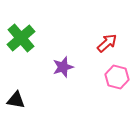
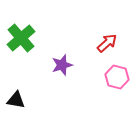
purple star: moved 1 px left, 2 px up
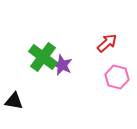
green cross: moved 22 px right, 19 px down; rotated 12 degrees counterclockwise
purple star: rotated 30 degrees counterclockwise
black triangle: moved 2 px left, 1 px down
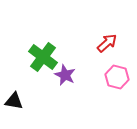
purple star: moved 3 px right, 10 px down
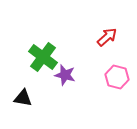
red arrow: moved 6 px up
purple star: rotated 10 degrees counterclockwise
black triangle: moved 9 px right, 3 px up
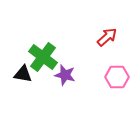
pink hexagon: rotated 15 degrees counterclockwise
black triangle: moved 24 px up
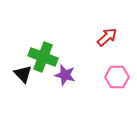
green cross: rotated 16 degrees counterclockwise
black triangle: rotated 36 degrees clockwise
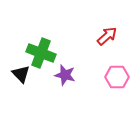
red arrow: moved 1 px up
green cross: moved 2 px left, 4 px up
black triangle: moved 2 px left
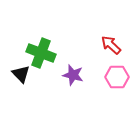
red arrow: moved 4 px right, 9 px down; rotated 95 degrees counterclockwise
purple star: moved 8 px right
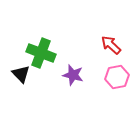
pink hexagon: rotated 10 degrees counterclockwise
